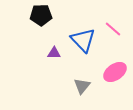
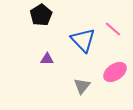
black pentagon: rotated 30 degrees counterclockwise
purple triangle: moved 7 px left, 6 px down
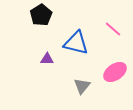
blue triangle: moved 7 px left, 3 px down; rotated 32 degrees counterclockwise
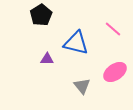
gray triangle: rotated 18 degrees counterclockwise
